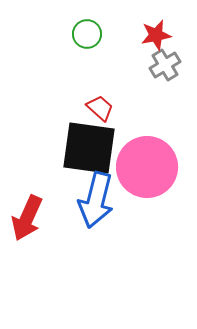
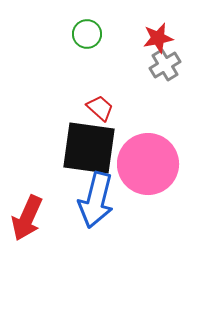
red star: moved 2 px right, 3 px down
pink circle: moved 1 px right, 3 px up
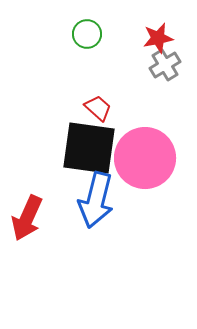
red trapezoid: moved 2 px left
pink circle: moved 3 px left, 6 px up
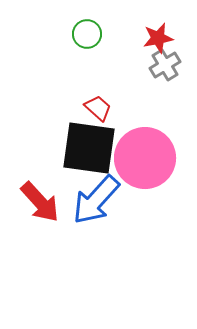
blue arrow: rotated 28 degrees clockwise
red arrow: moved 13 px right, 16 px up; rotated 66 degrees counterclockwise
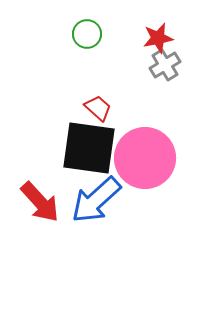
blue arrow: rotated 6 degrees clockwise
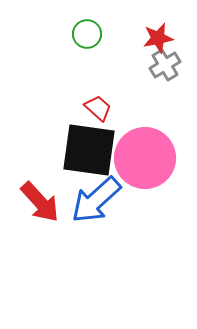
black square: moved 2 px down
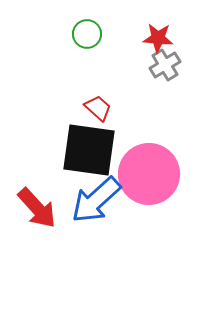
red star: rotated 16 degrees clockwise
pink circle: moved 4 px right, 16 px down
red arrow: moved 3 px left, 6 px down
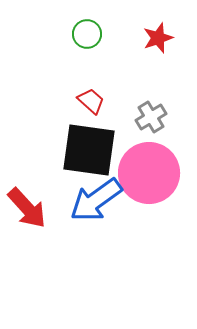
red star: rotated 24 degrees counterclockwise
gray cross: moved 14 px left, 52 px down
red trapezoid: moved 7 px left, 7 px up
pink circle: moved 1 px up
blue arrow: rotated 6 degrees clockwise
red arrow: moved 10 px left
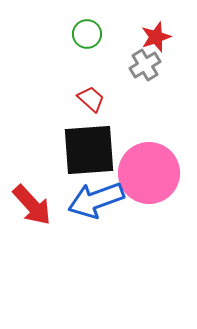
red star: moved 2 px left, 1 px up
red trapezoid: moved 2 px up
gray cross: moved 6 px left, 52 px up
black square: rotated 12 degrees counterclockwise
blue arrow: rotated 16 degrees clockwise
red arrow: moved 5 px right, 3 px up
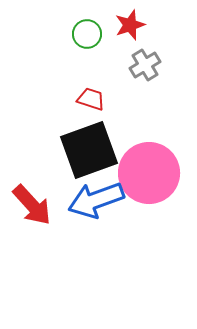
red star: moved 26 px left, 12 px up
red trapezoid: rotated 24 degrees counterclockwise
black square: rotated 16 degrees counterclockwise
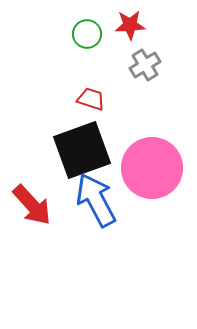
red star: rotated 16 degrees clockwise
black square: moved 7 px left
pink circle: moved 3 px right, 5 px up
blue arrow: rotated 82 degrees clockwise
